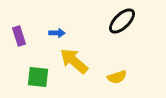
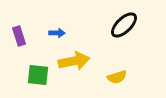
black ellipse: moved 2 px right, 4 px down
yellow arrow: rotated 128 degrees clockwise
green square: moved 2 px up
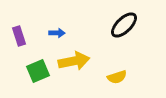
green square: moved 4 px up; rotated 30 degrees counterclockwise
